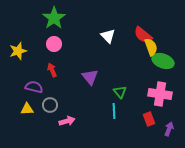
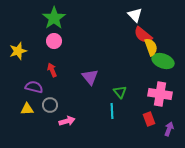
white triangle: moved 27 px right, 21 px up
pink circle: moved 3 px up
cyan line: moved 2 px left
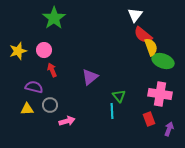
white triangle: rotated 21 degrees clockwise
pink circle: moved 10 px left, 9 px down
purple triangle: rotated 30 degrees clockwise
green triangle: moved 1 px left, 4 px down
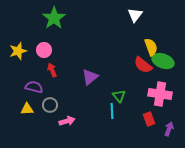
red semicircle: moved 30 px down
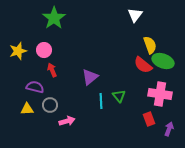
yellow semicircle: moved 1 px left, 2 px up
purple semicircle: moved 1 px right
cyan line: moved 11 px left, 10 px up
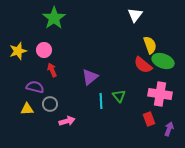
gray circle: moved 1 px up
